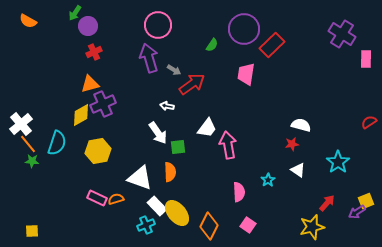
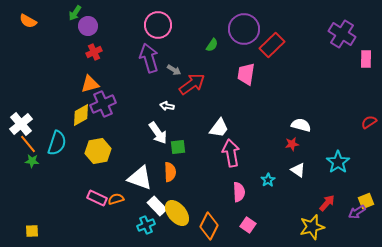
white trapezoid at (207, 128): moved 12 px right
pink arrow at (228, 145): moved 3 px right, 8 px down
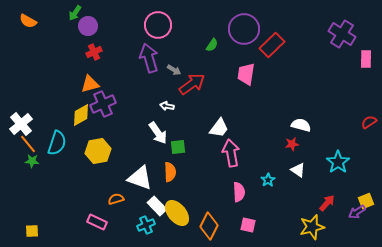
pink rectangle at (97, 198): moved 24 px down
pink square at (248, 225): rotated 21 degrees counterclockwise
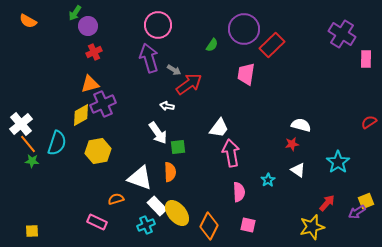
red arrow at (192, 84): moved 3 px left
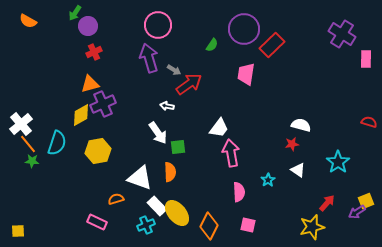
red semicircle at (369, 122): rotated 49 degrees clockwise
yellow square at (32, 231): moved 14 px left
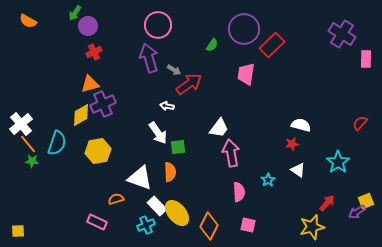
red semicircle at (369, 122): moved 9 px left, 1 px down; rotated 63 degrees counterclockwise
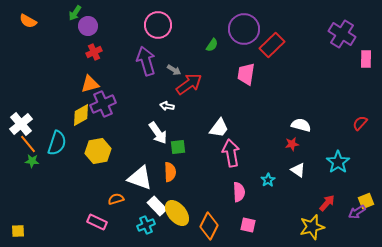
purple arrow at (149, 58): moved 3 px left, 3 px down
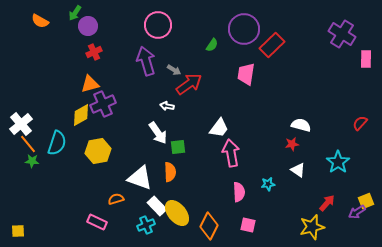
orange semicircle at (28, 21): moved 12 px right
cyan star at (268, 180): moved 4 px down; rotated 24 degrees clockwise
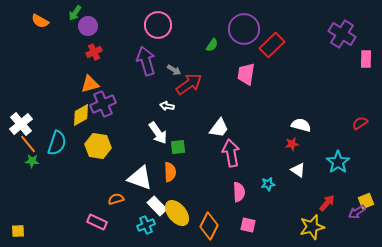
red semicircle at (360, 123): rotated 14 degrees clockwise
yellow hexagon at (98, 151): moved 5 px up; rotated 20 degrees clockwise
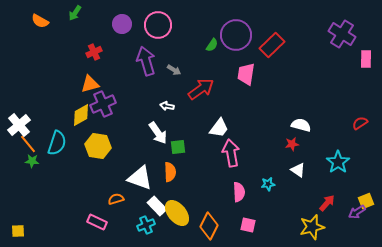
purple circle at (88, 26): moved 34 px right, 2 px up
purple circle at (244, 29): moved 8 px left, 6 px down
red arrow at (189, 84): moved 12 px right, 5 px down
white cross at (21, 124): moved 2 px left, 1 px down
